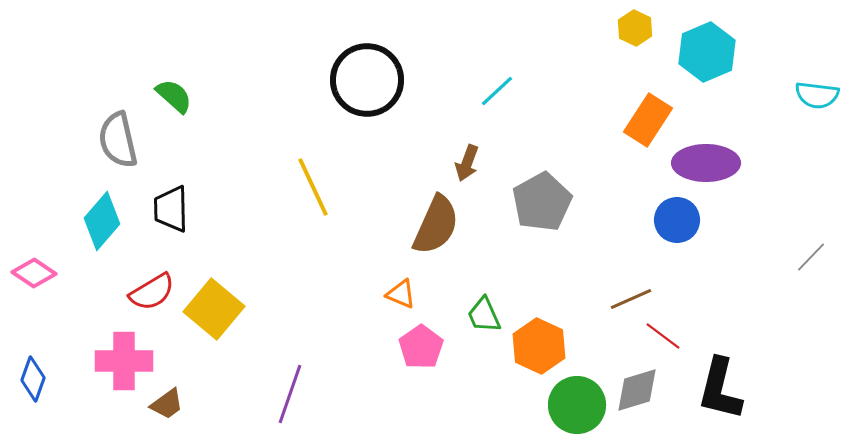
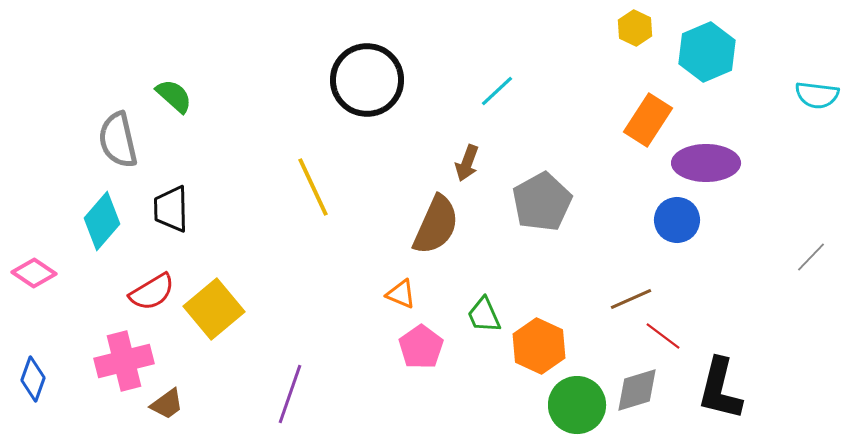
yellow square: rotated 10 degrees clockwise
pink cross: rotated 14 degrees counterclockwise
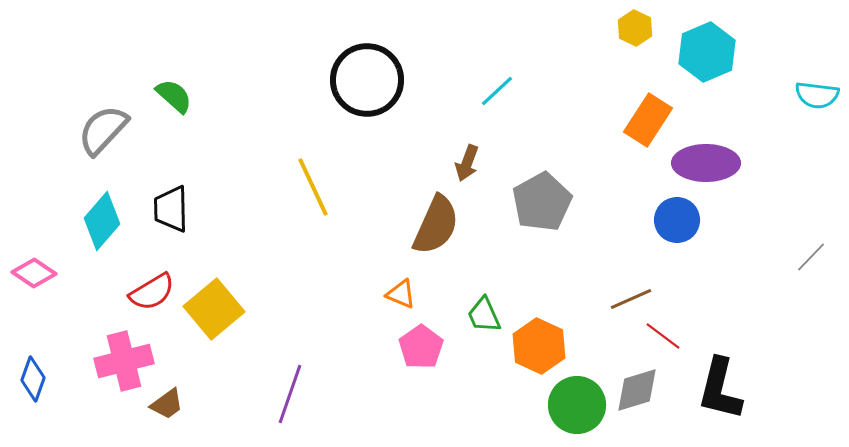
gray semicircle: moved 15 px left, 10 px up; rotated 56 degrees clockwise
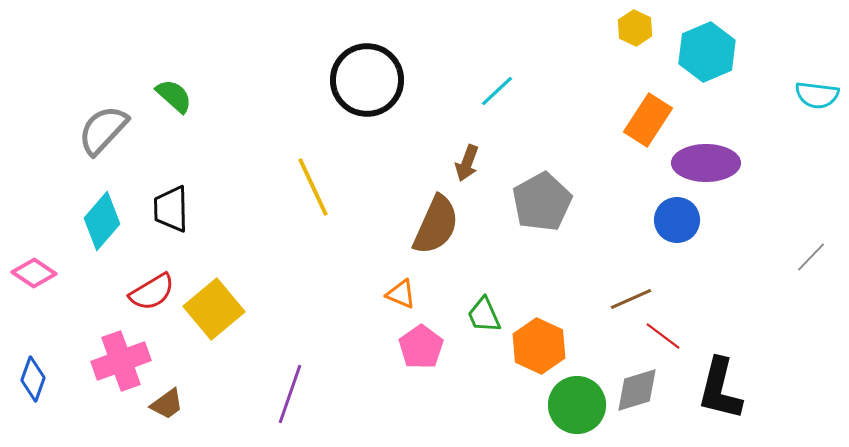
pink cross: moved 3 px left; rotated 6 degrees counterclockwise
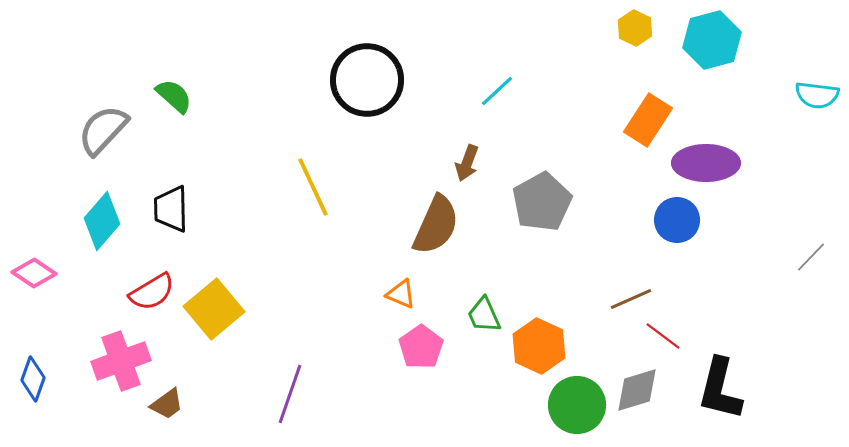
cyan hexagon: moved 5 px right, 12 px up; rotated 8 degrees clockwise
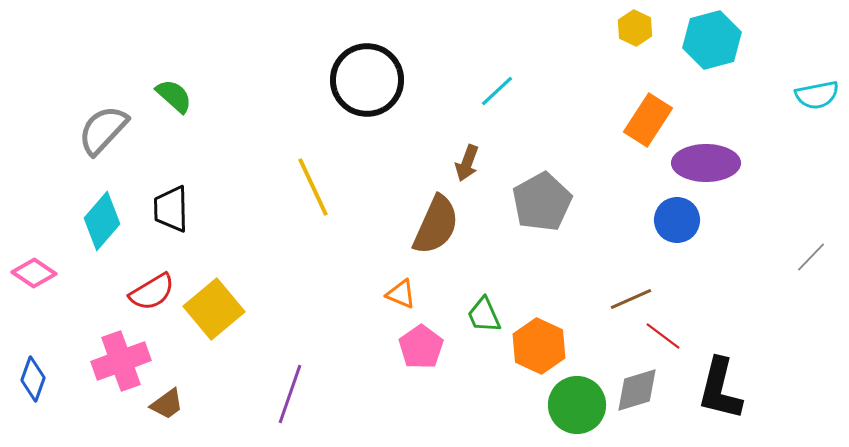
cyan semicircle: rotated 18 degrees counterclockwise
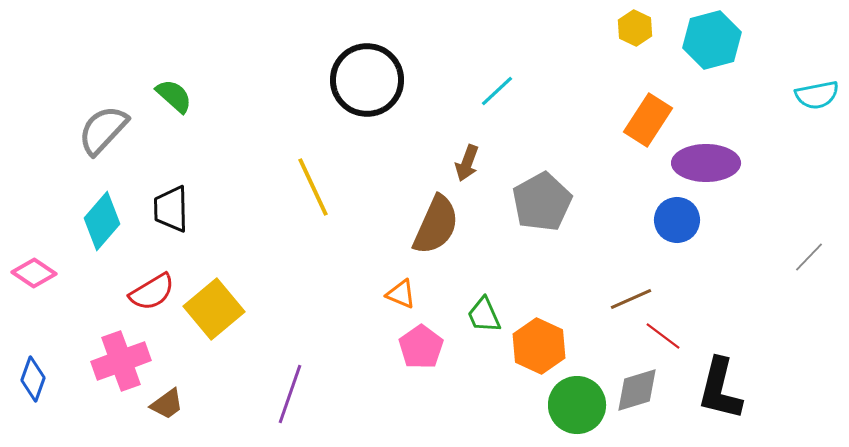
gray line: moved 2 px left
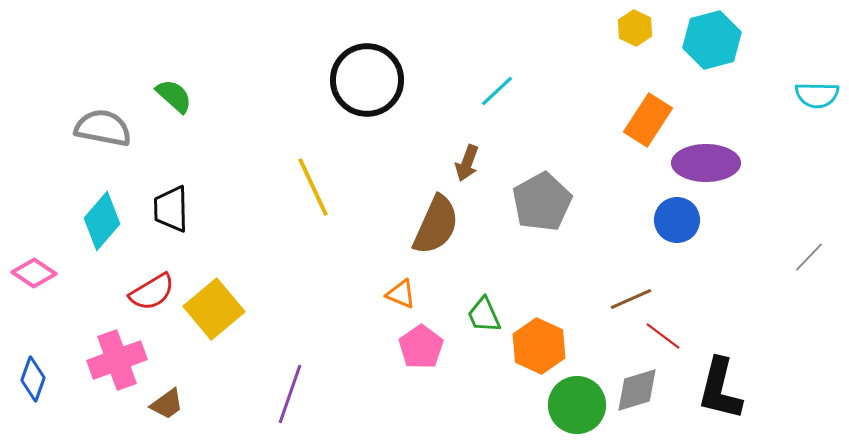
cyan semicircle: rotated 12 degrees clockwise
gray semicircle: moved 2 px up; rotated 58 degrees clockwise
pink cross: moved 4 px left, 1 px up
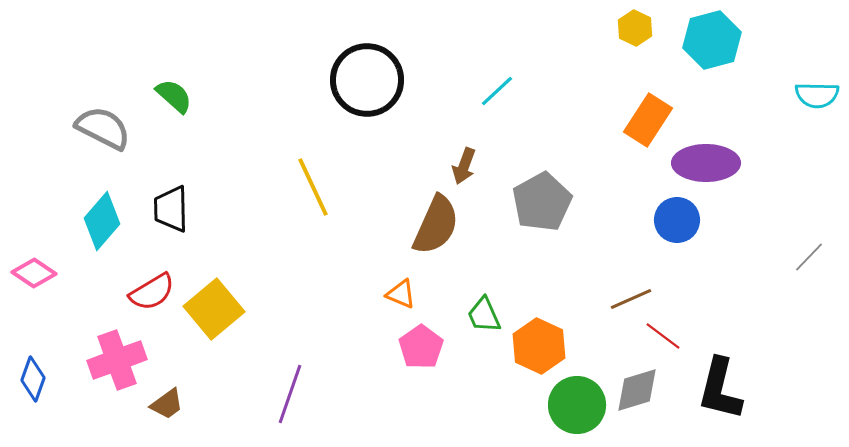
gray semicircle: rotated 16 degrees clockwise
brown arrow: moved 3 px left, 3 px down
